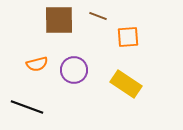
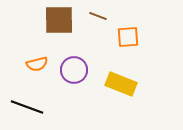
yellow rectangle: moved 5 px left; rotated 12 degrees counterclockwise
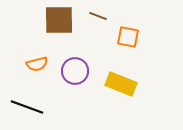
orange square: rotated 15 degrees clockwise
purple circle: moved 1 px right, 1 px down
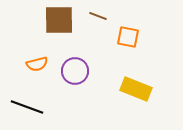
yellow rectangle: moved 15 px right, 5 px down
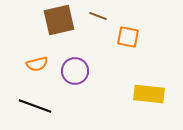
brown square: rotated 12 degrees counterclockwise
yellow rectangle: moved 13 px right, 5 px down; rotated 16 degrees counterclockwise
black line: moved 8 px right, 1 px up
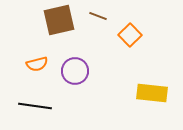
orange square: moved 2 px right, 2 px up; rotated 35 degrees clockwise
yellow rectangle: moved 3 px right, 1 px up
black line: rotated 12 degrees counterclockwise
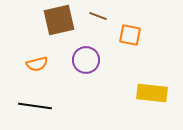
orange square: rotated 35 degrees counterclockwise
purple circle: moved 11 px right, 11 px up
